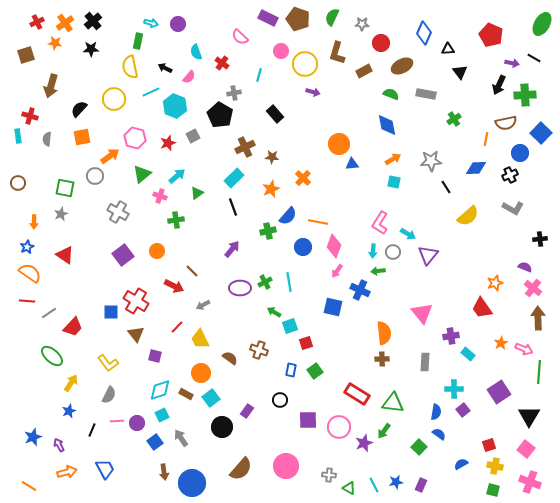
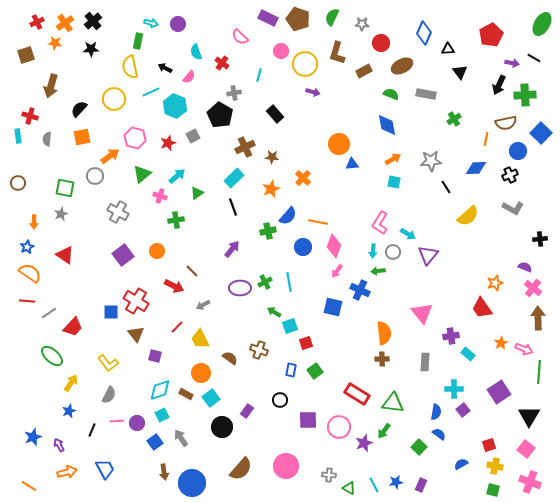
red pentagon at (491, 35): rotated 20 degrees clockwise
blue circle at (520, 153): moved 2 px left, 2 px up
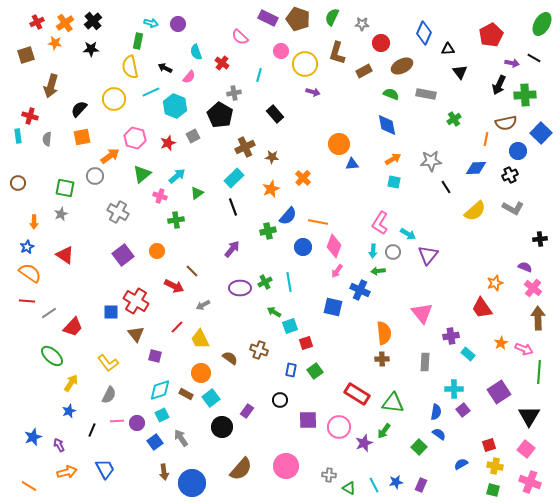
yellow semicircle at (468, 216): moved 7 px right, 5 px up
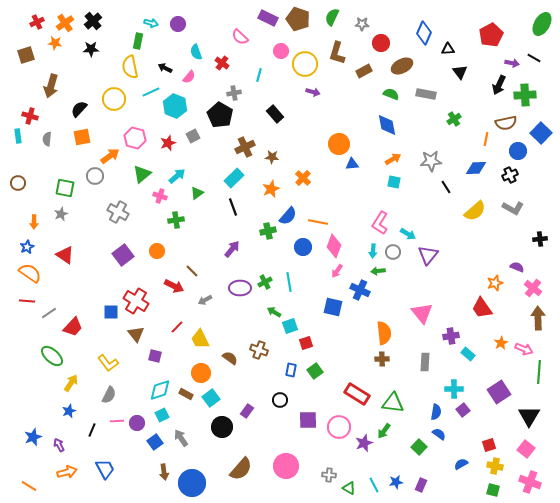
purple semicircle at (525, 267): moved 8 px left
gray arrow at (203, 305): moved 2 px right, 5 px up
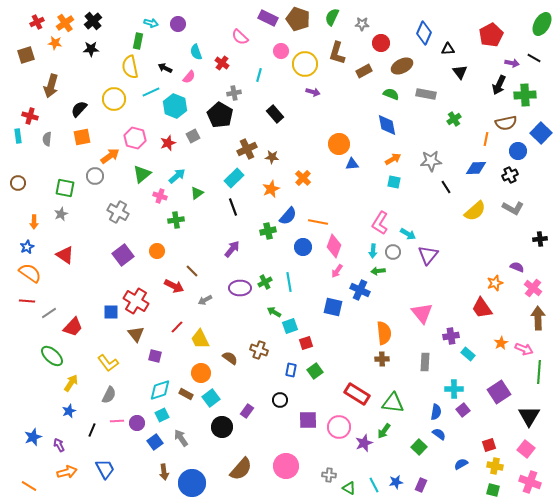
brown cross at (245, 147): moved 2 px right, 2 px down
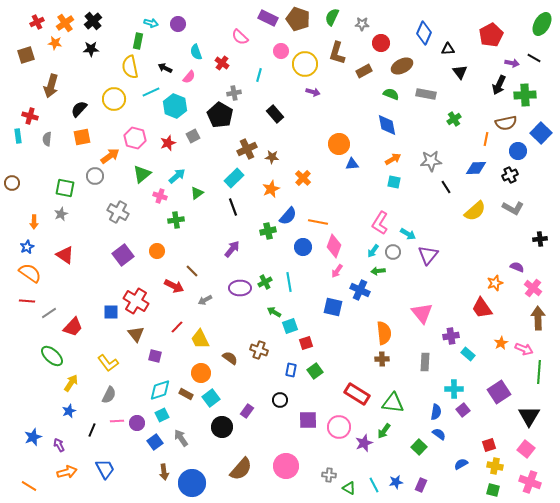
brown circle at (18, 183): moved 6 px left
cyan arrow at (373, 251): rotated 32 degrees clockwise
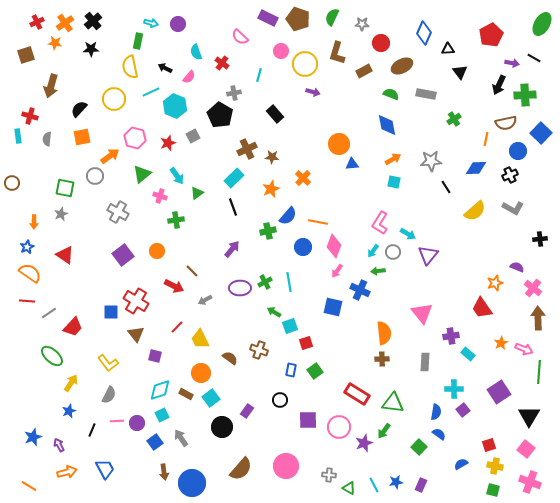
cyan arrow at (177, 176): rotated 96 degrees clockwise
